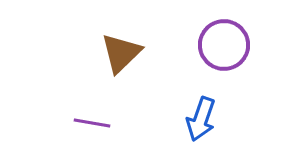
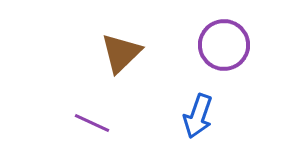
blue arrow: moved 3 px left, 3 px up
purple line: rotated 15 degrees clockwise
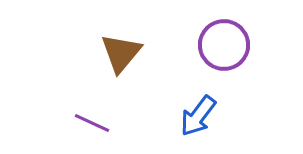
brown triangle: rotated 6 degrees counterclockwise
blue arrow: rotated 18 degrees clockwise
